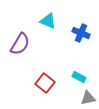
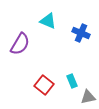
cyan rectangle: moved 7 px left, 4 px down; rotated 40 degrees clockwise
red square: moved 1 px left, 2 px down
gray triangle: moved 1 px up
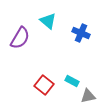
cyan triangle: rotated 18 degrees clockwise
purple semicircle: moved 6 px up
cyan rectangle: rotated 40 degrees counterclockwise
gray triangle: moved 1 px up
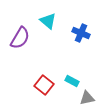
gray triangle: moved 1 px left, 2 px down
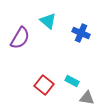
gray triangle: rotated 21 degrees clockwise
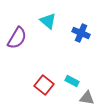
purple semicircle: moved 3 px left
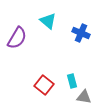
cyan rectangle: rotated 48 degrees clockwise
gray triangle: moved 3 px left, 1 px up
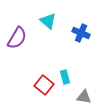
cyan rectangle: moved 7 px left, 4 px up
